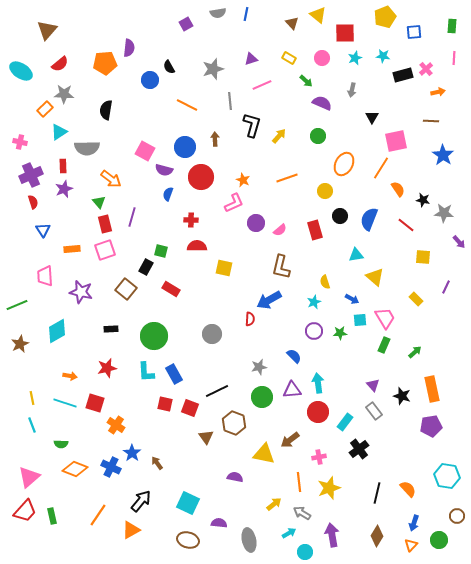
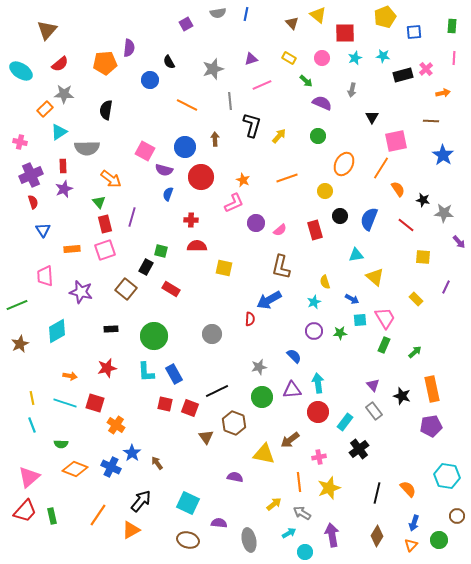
black semicircle at (169, 67): moved 5 px up
orange arrow at (438, 92): moved 5 px right, 1 px down
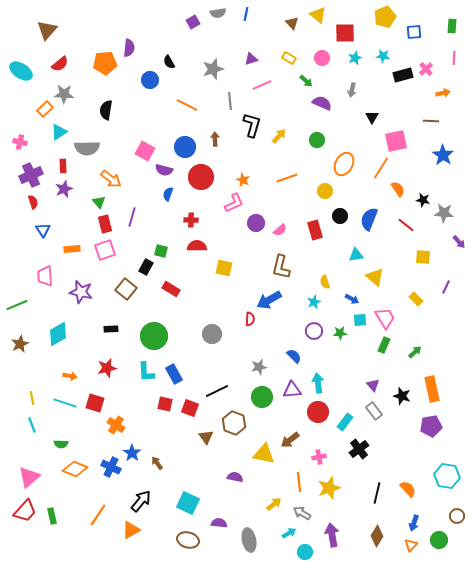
purple square at (186, 24): moved 7 px right, 2 px up
green circle at (318, 136): moved 1 px left, 4 px down
cyan diamond at (57, 331): moved 1 px right, 3 px down
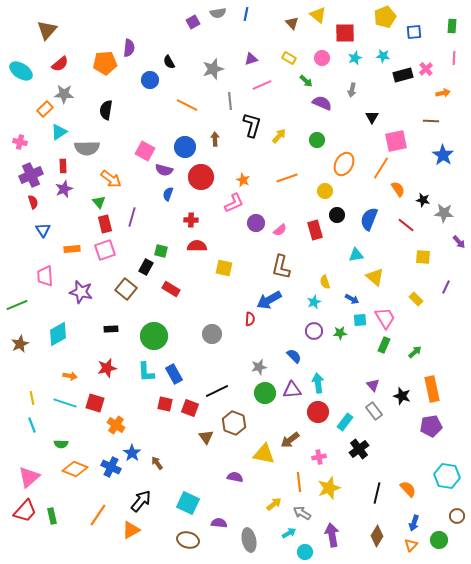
black circle at (340, 216): moved 3 px left, 1 px up
green circle at (262, 397): moved 3 px right, 4 px up
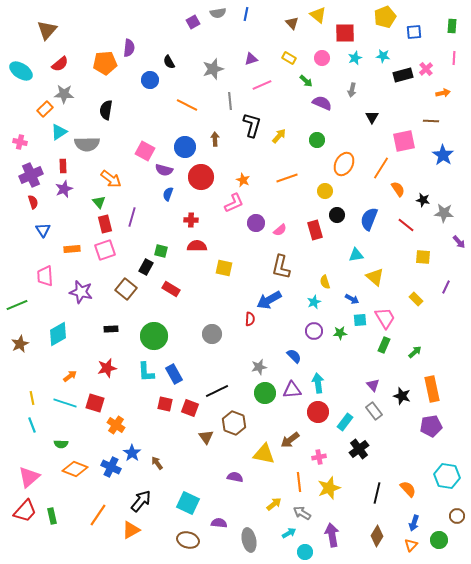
pink square at (396, 141): moved 8 px right
gray semicircle at (87, 148): moved 4 px up
orange arrow at (70, 376): rotated 48 degrees counterclockwise
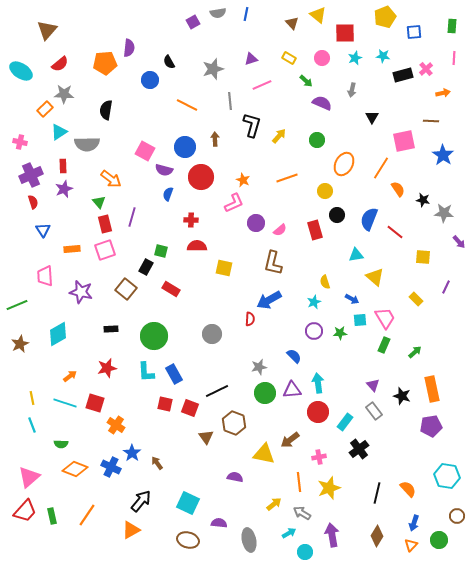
red line at (406, 225): moved 11 px left, 7 px down
brown L-shape at (281, 267): moved 8 px left, 4 px up
orange line at (98, 515): moved 11 px left
